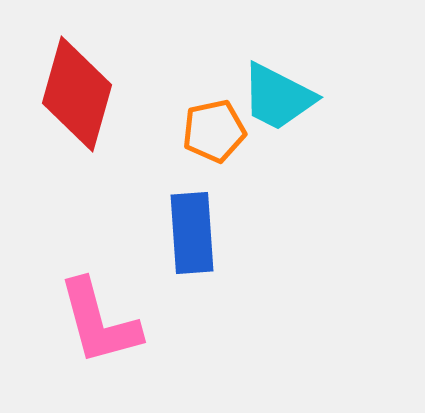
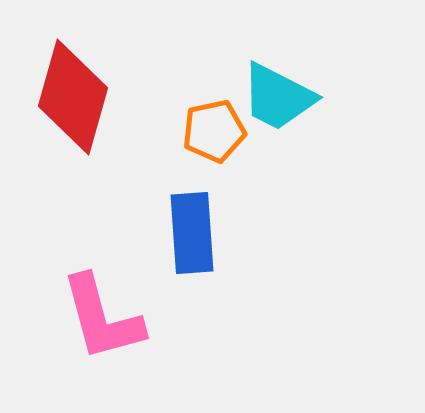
red diamond: moved 4 px left, 3 px down
pink L-shape: moved 3 px right, 4 px up
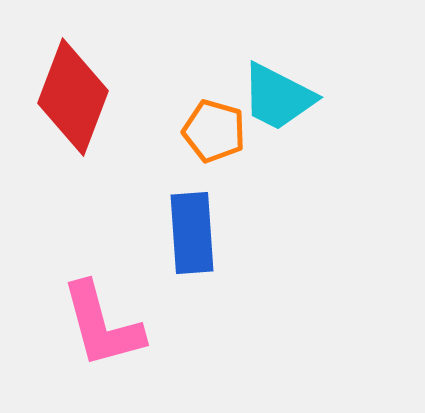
red diamond: rotated 5 degrees clockwise
orange pentagon: rotated 28 degrees clockwise
pink L-shape: moved 7 px down
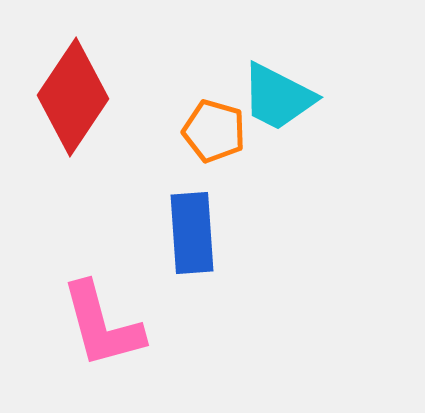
red diamond: rotated 13 degrees clockwise
